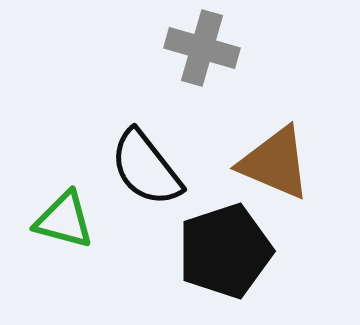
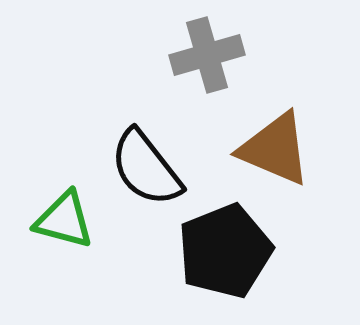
gray cross: moved 5 px right, 7 px down; rotated 32 degrees counterclockwise
brown triangle: moved 14 px up
black pentagon: rotated 4 degrees counterclockwise
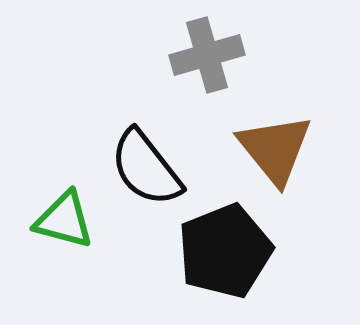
brown triangle: rotated 28 degrees clockwise
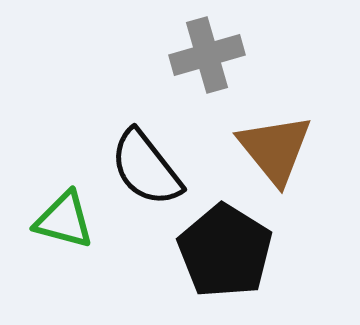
black pentagon: rotated 18 degrees counterclockwise
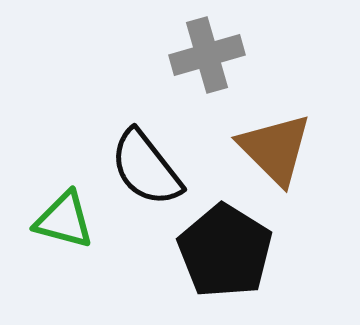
brown triangle: rotated 6 degrees counterclockwise
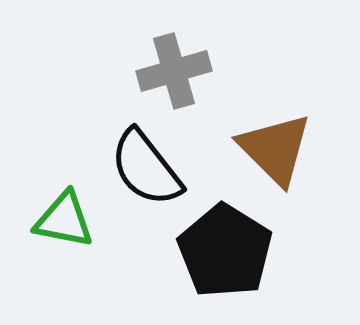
gray cross: moved 33 px left, 16 px down
green triangle: rotated 4 degrees counterclockwise
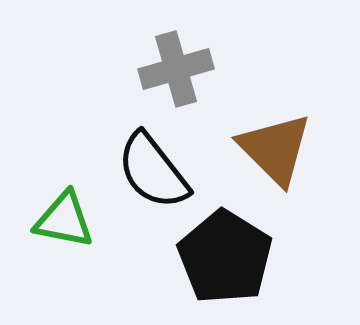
gray cross: moved 2 px right, 2 px up
black semicircle: moved 7 px right, 3 px down
black pentagon: moved 6 px down
